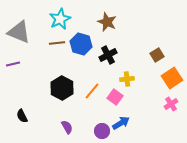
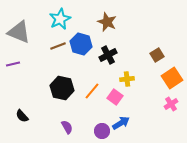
brown line: moved 1 px right, 3 px down; rotated 14 degrees counterclockwise
black hexagon: rotated 15 degrees counterclockwise
black semicircle: rotated 16 degrees counterclockwise
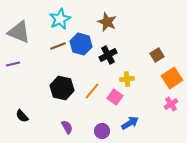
blue arrow: moved 9 px right
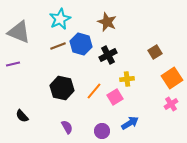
brown square: moved 2 px left, 3 px up
orange line: moved 2 px right
pink square: rotated 21 degrees clockwise
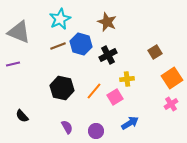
purple circle: moved 6 px left
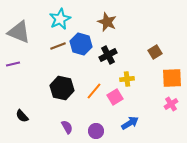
orange square: rotated 30 degrees clockwise
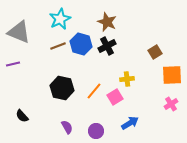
black cross: moved 1 px left, 9 px up
orange square: moved 3 px up
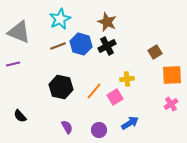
black hexagon: moved 1 px left, 1 px up
black semicircle: moved 2 px left
purple circle: moved 3 px right, 1 px up
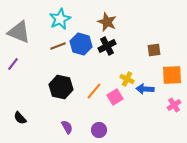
brown square: moved 1 px left, 2 px up; rotated 24 degrees clockwise
purple line: rotated 40 degrees counterclockwise
yellow cross: rotated 32 degrees clockwise
pink cross: moved 3 px right, 1 px down
black semicircle: moved 2 px down
blue arrow: moved 15 px right, 34 px up; rotated 144 degrees counterclockwise
